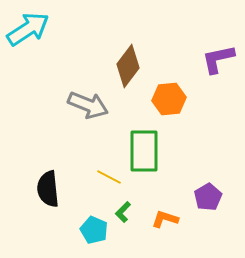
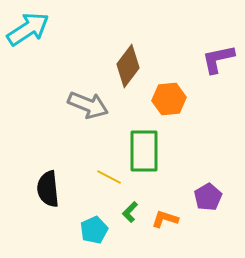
green L-shape: moved 7 px right
cyan pentagon: rotated 24 degrees clockwise
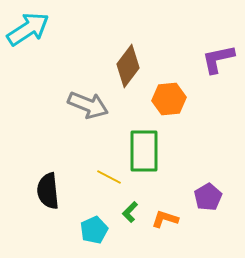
black semicircle: moved 2 px down
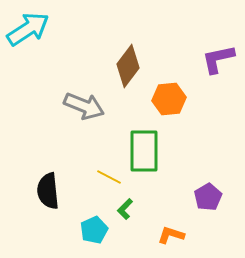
gray arrow: moved 4 px left, 1 px down
green L-shape: moved 5 px left, 3 px up
orange L-shape: moved 6 px right, 16 px down
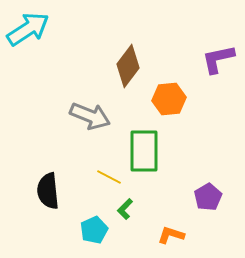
gray arrow: moved 6 px right, 10 px down
